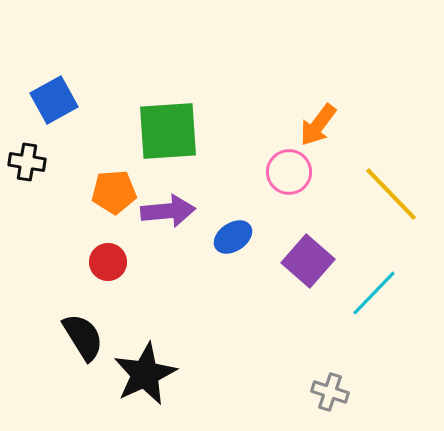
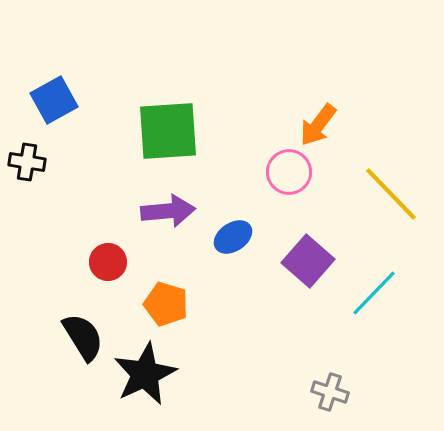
orange pentagon: moved 52 px right, 112 px down; rotated 21 degrees clockwise
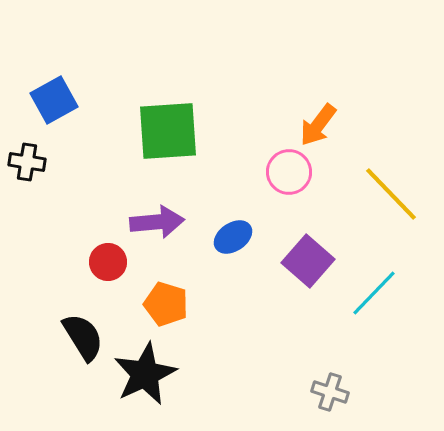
purple arrow: moved 11 px left, 11 px down
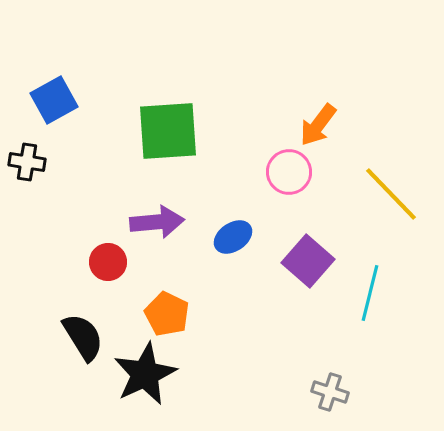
cyan line: moved 4 px left; rotated 30 degrees counterclockwise
orange pentagon: moved 1 px right, 10 px down; rotated 9 degrees clockwise
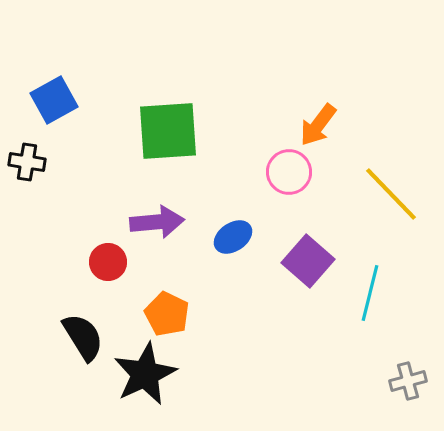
gray cross: moved 78 px right, 11 px up; rotated 33 degrees counterclockwise
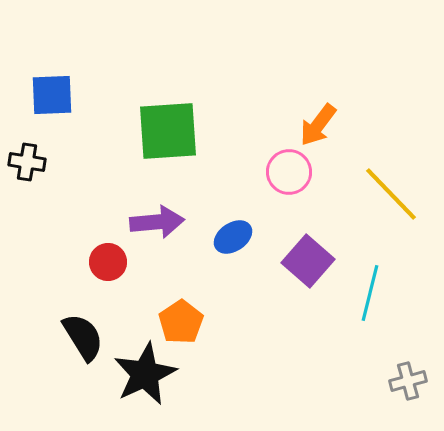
blue square: moved 2 px left, 5 px up; rotated 27 degrees clockwise
orange pentagon: moved 14 px right, 8 px down; rotated 12 degrees clockwise
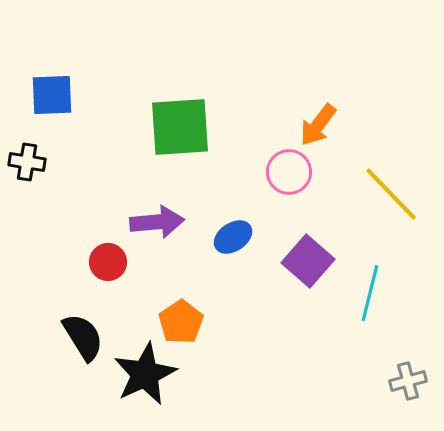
green square: moved 12 px right, 4 px up
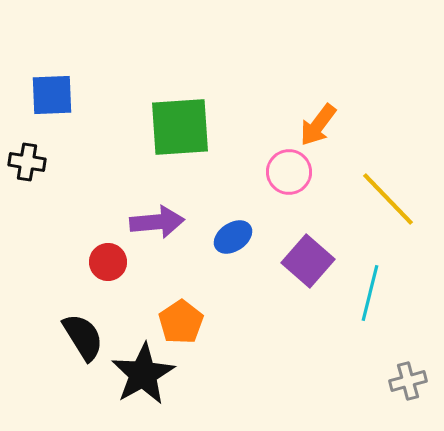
yellow line: moved 3 px left, 5 px down
black star: moved 2 px left; rotated 4 degrees counterclockwise
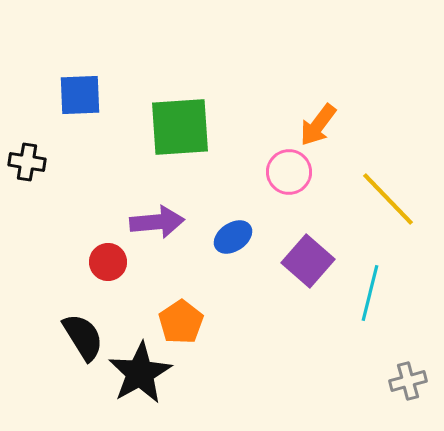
blue square: moved 28 px right
black star: moved 3 px left, 1 px up
